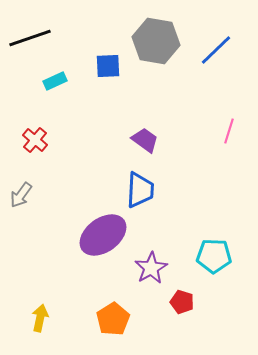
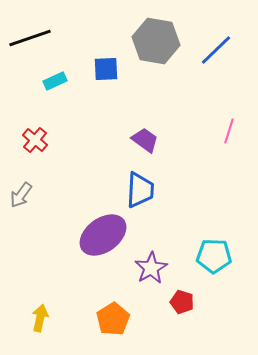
blue square: moved 2 px left, 3 px down
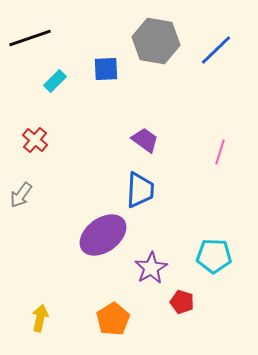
cyan rectangle: rotated 20 degrees counterclockwise
pink line: moved 9 px left, 21 px down
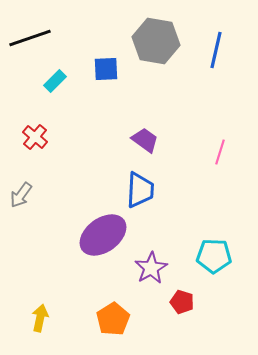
blue line: rotated 33 degrees counterclockwise
red cross: moved 3 px up
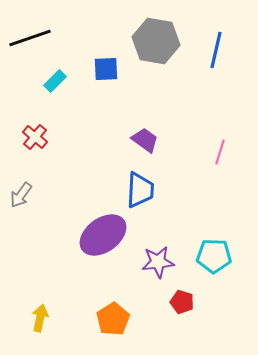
purple star: moved 7 px right, 6 px up; rotated 24 degrees clockwise
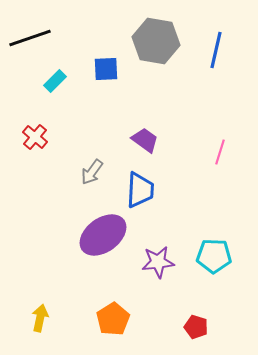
gray arrow: moved 71 px right, 23 px up
red pentagon: moved 14 px right, 25 px down
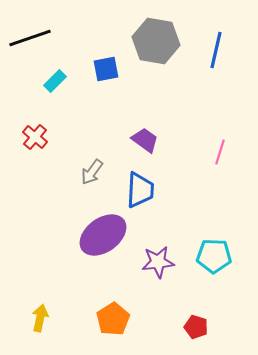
blue square: rotated 8 degrees counterclockwise
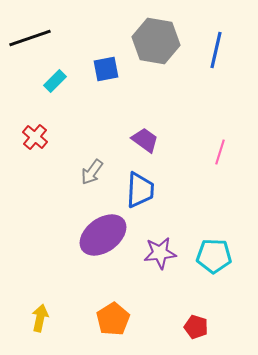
purple star: moved 2 px right, 9 px up
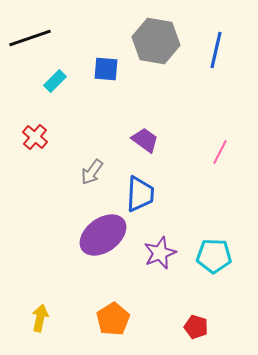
blue square: rotated 16 degrees clockwise
pink line: rotated 10 degrees clockwise
blue trapezoid: moved 4 px down
purple star: rotated 16 degrees counterclockwise
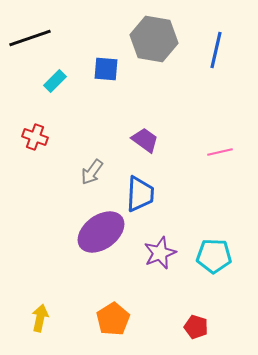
gray hexagon: moved 2 px left, 2 px up
red cross: rotated 20 degrees counterclockwise
pink line: rotated 50 degrees clockwise
purple ellipse: moved 2 px left, 3 px up
